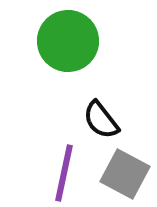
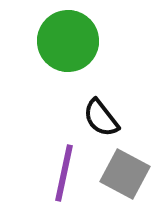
black semicircle: moved 2 px up
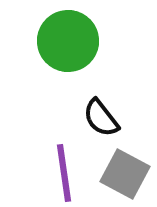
purple line: rotated 20 degrees counterclockwise
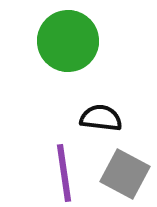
black semicircle: rotated 135 degrees clockwise
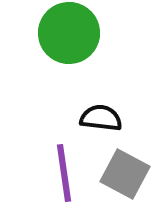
green circle: moved 1 px right, 8 px up
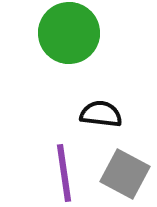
black semicircle: moved 4 px up
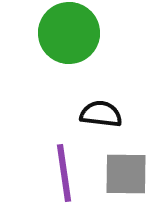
gray square: moved 1 px right; rotated 27 degrees counterclockwise
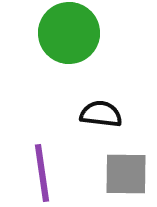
purple line: moved 22 px left
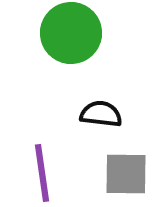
green circle: moved 2 px right
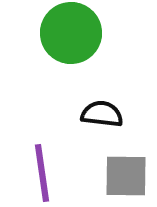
black semicircle: moved 1 px right
gray square: moved 2 px down
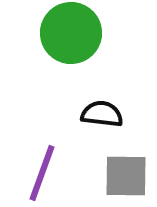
purple line: rotated 28 degrees clockwise
